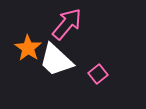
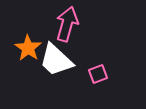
pink arrow: rotated 24 degrees counterclockwise
pink square: rotated 18 degrees clockwise
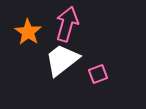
orange star: moved 16 px up
white trapezoid: moved 6 px right; rotated 99 degrees clockwise
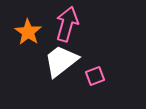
white trapezoid: moved 1 px left, 1 px down
pink square: moved 3 px left, 2 px down
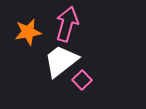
orange star: rotated 28 degrees clockwise
pink square: moved 13 px left, 4 px down; rotated 24 degrees counterclockwise
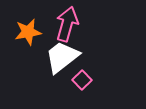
white trapezoid: moved 1 px right, 4 px up
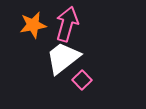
orange star: moved 5 px right, 7 px up
white trapezoid: moved 1 px right, 1 px down
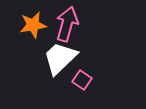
white trapezoid: moved 3 px left; rotated 6 degrees counterclockwise
pink square: rotated 12 degrees counterclockwise
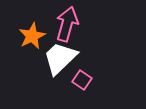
orange star: moved 1 px left, 11 px down; rotated 16 degrees counterclockwise
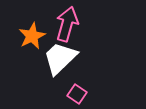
pink square: moved 5 px left, 14 px down
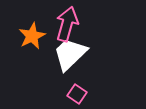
white trapezoid: moved 10 px right, 4 px up
